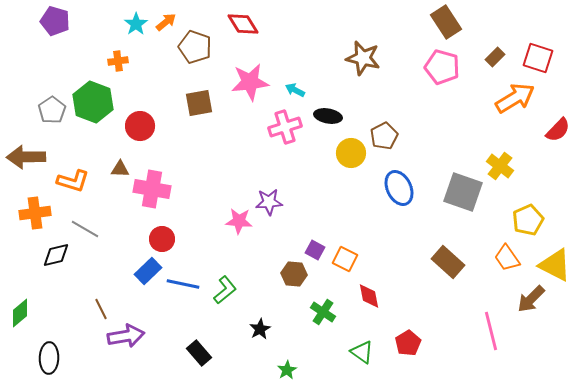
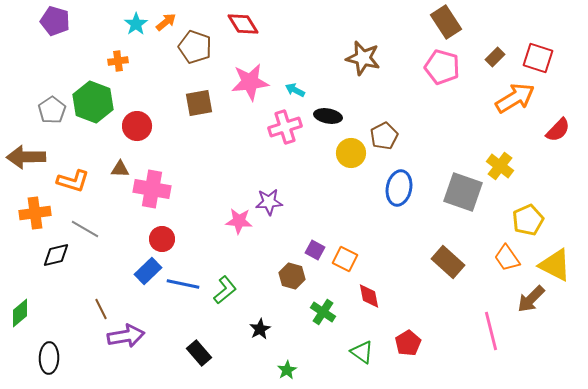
red circle at (140, 126): moved 3 px left
blue ellipse at (399, 188): rotated 36 degrees clockwise
brown hexagon at (294, 274): moved 2 px left, 2 px down; rotated 10 degrees clockwise
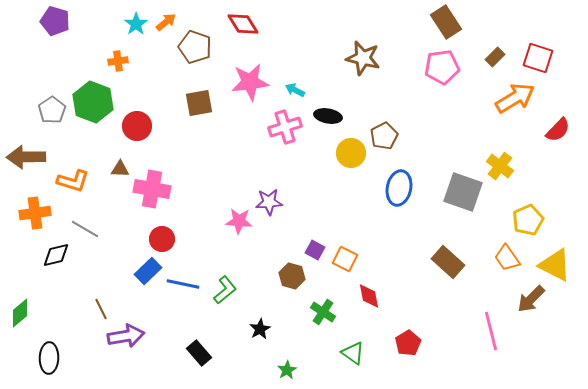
pink pentagon at (442, 67): rotated 24 degrees counterclockwise
green triangle at (362, 352): moved 9 px left, 1 px down
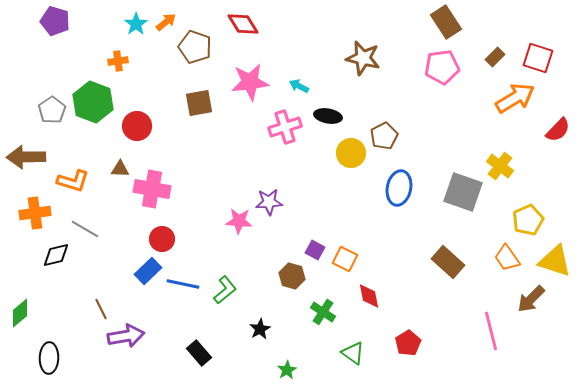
cyan arrow at (295, 90): moved 4 px right, 4 px up
yellow triangle at (555, 265): moved 4 px up; rotated 9 degrees counterclockwise
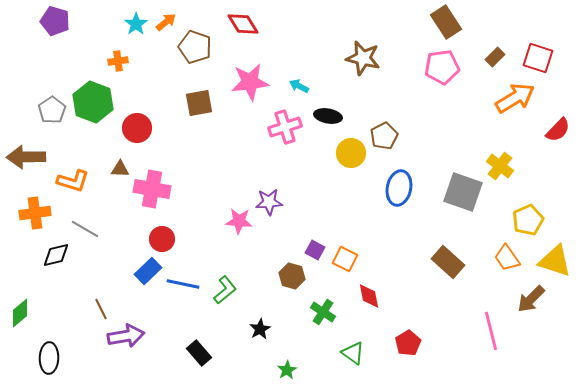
red circle at (137, 126): moved 2 px down
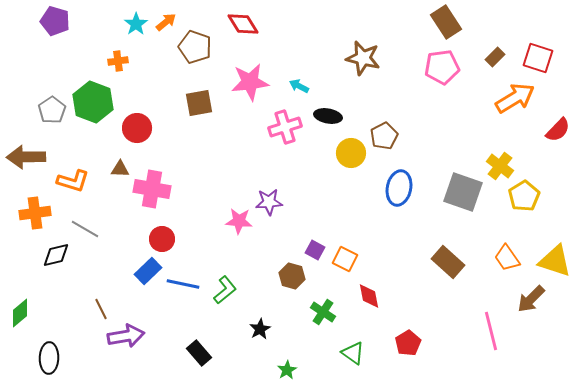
yellow pentagon at (528, 220): moved 4 px left, 24 px up; rotated 8 degrees counterclockwise
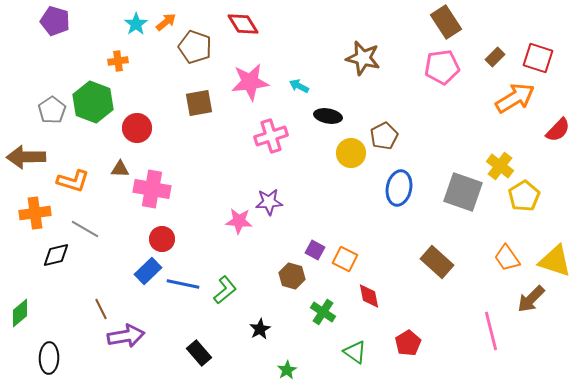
pink cross at (285, 127): moved 14 px left, 9 px down
brown rectangle at (448, 262): moved 11 px left
green triangle at (353, 353): moved 2 px right, 1 px up
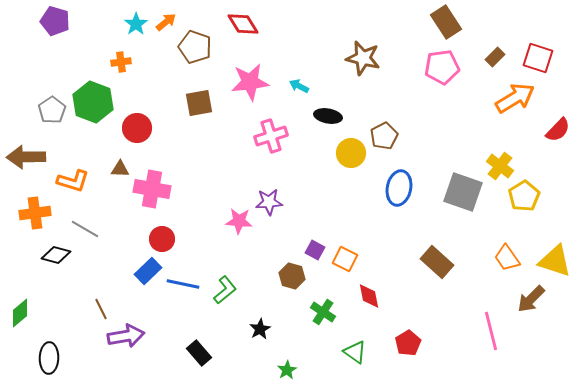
orange cross at (118, 61): moved 3 px right, 1 px down
black diamond at (56, 255): rotated 28 degrees clockwise
